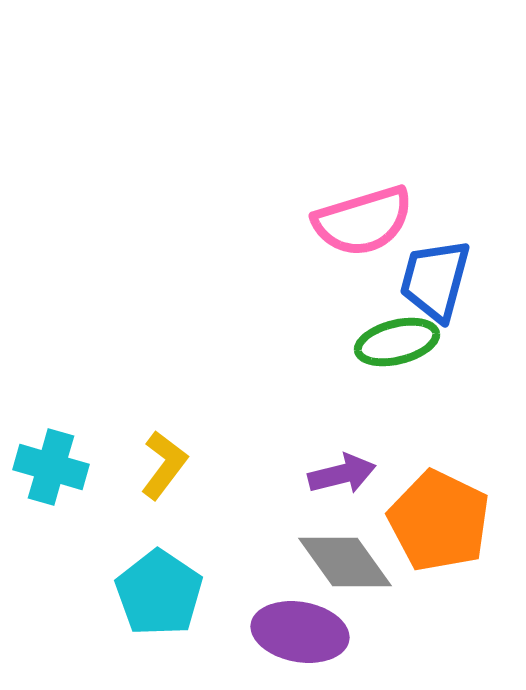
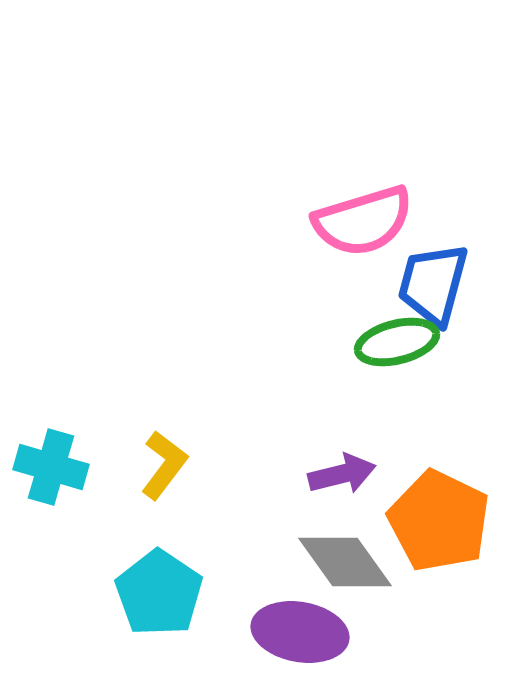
blue trapezoid: moved 2 px left, 4 px down
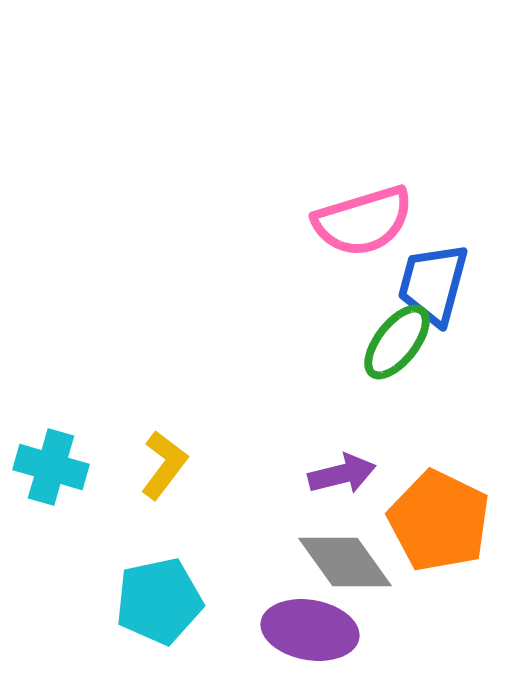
green ellipse: rotated 38 degrees counterclockwise
cyan pentagon: moved 8 px down; rotated 26 degrees clockwise
purple ellipse: moved 10 px right, 2 px up
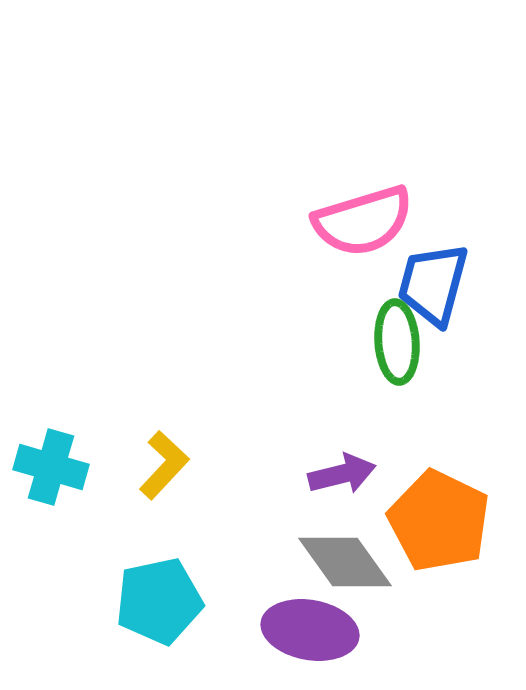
green ellipse: rotated 42 degrees counterclockwise
yellow L-shape: rotated 6 degrees clockwise
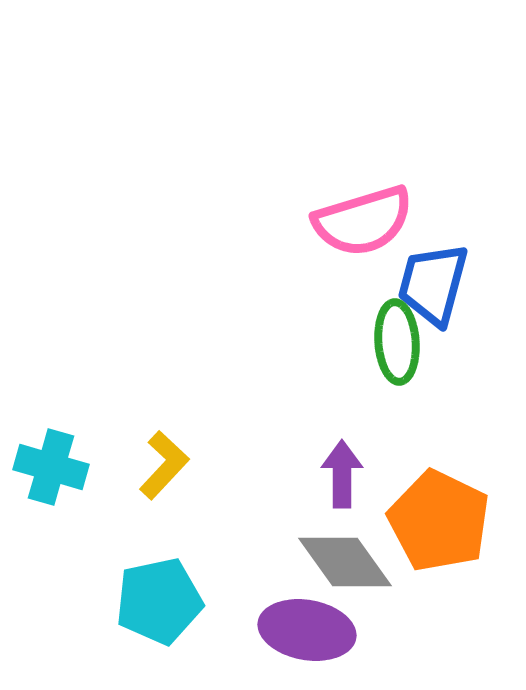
purple arrow: rotated 76 degrees counterclockwise
purple ellipse: moved 3 px left
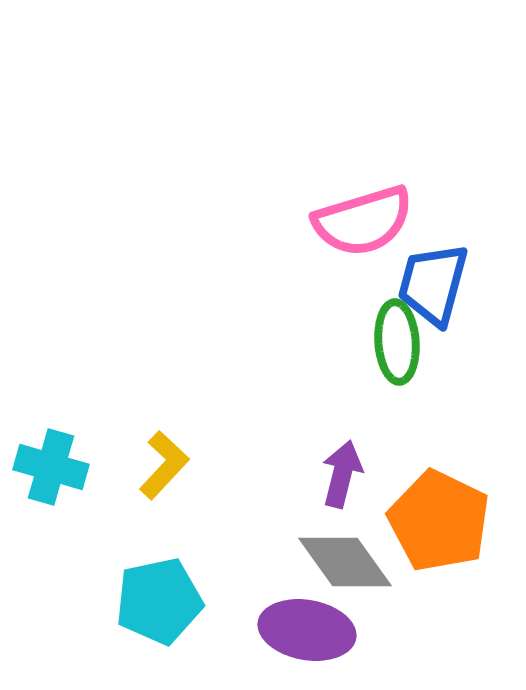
purple arrow: rotated 14 degrees clockwise
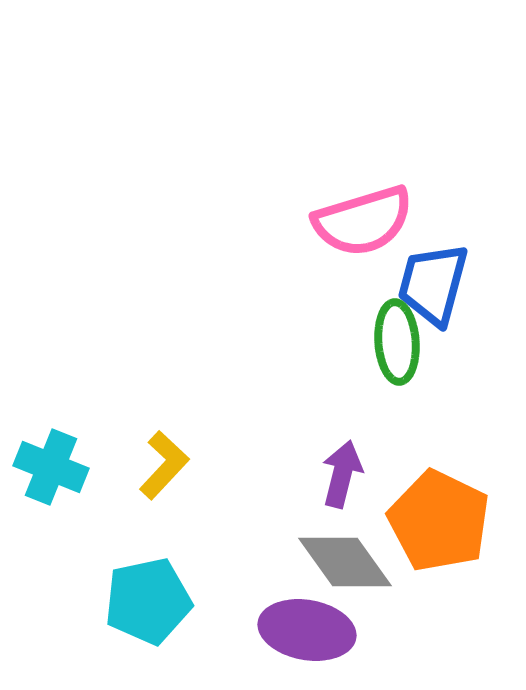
cyan cross: rotated 6 degrees clockwise
cyan pentagon: moved 11 px left
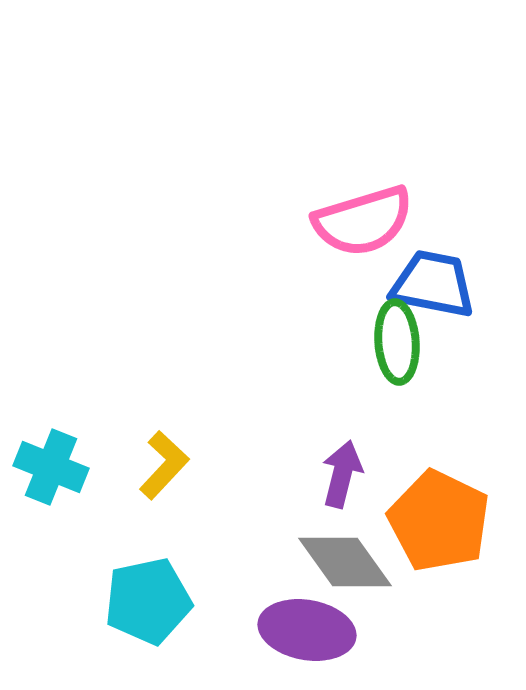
blue trapezoid: rotated 86 degrees clockwise
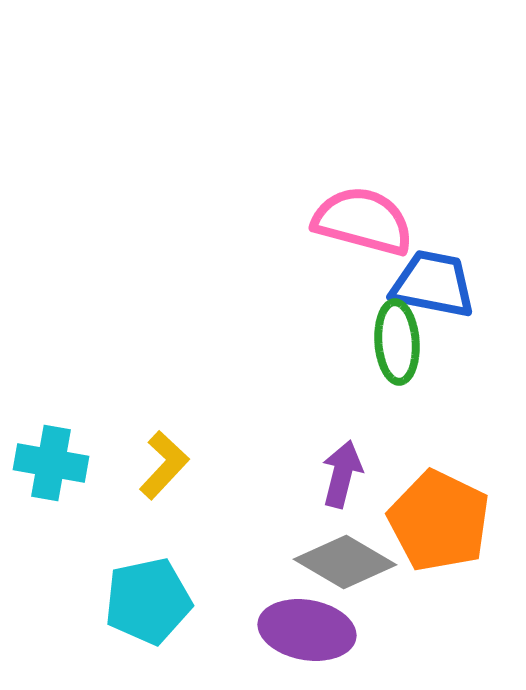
pink semicircle: rotated 148 degrees counterclockwise
cyan cross: moved 4 px up; rotated 12 degrees counterclockwise
gray diamond: rotated 24 degrees counterclockwise
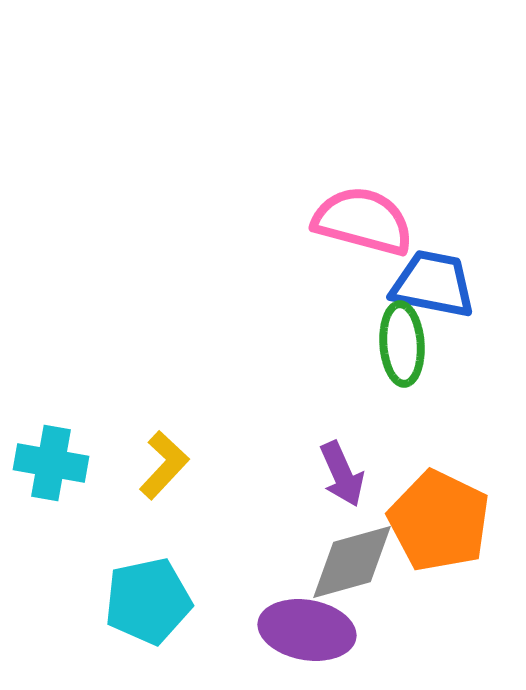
green ellipse: moved 5 px right, 2 px down
purple arrow: rotated 142 degrees clockwise
gray diamond: moved 7 px right; rotated 46 degrees counterclockwise
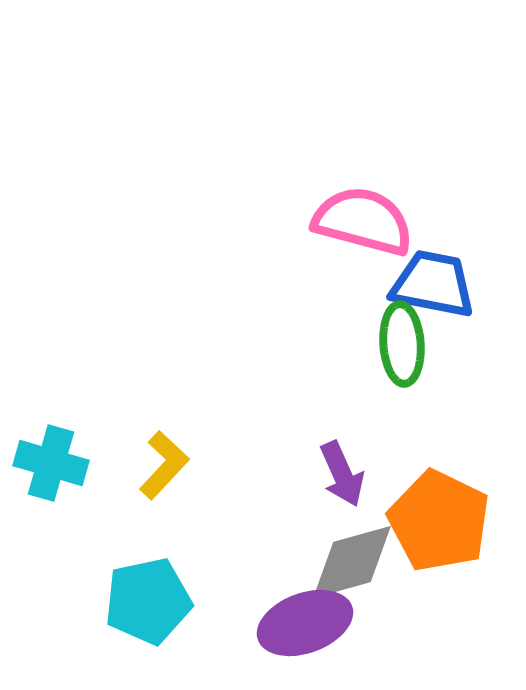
cyan cross: rotated 6 degrees clockwise
purple ellipse: moved 2 px left, 7 px up; rotated 30 degrees counterclockwise
